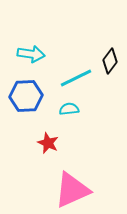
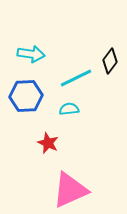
pink triangle: moved 2 px left
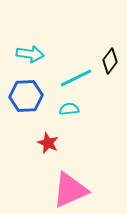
cyan arrow: moved 1 px left
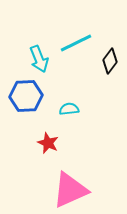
cyan arrow: moved 9 px right, 5 px down; rotated 60 degrees clockwise
cyan line: moved 35 px up
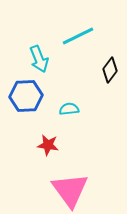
cyan line: moved 2 px right, 7 px up
black diamond: moved 9 px down
red star: moved 2 px down; rotated 15 degrees counterclockwise
pink triangle: rotated 42 degrees counterclockwise
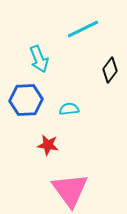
cyan line: moved 5 px right, 7 px up
blue hexagon: moved 4 px down
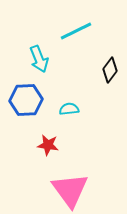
cyan line: moved 7 px left, 2 px down
